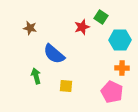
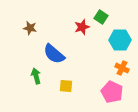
orange cross: rotated 24 degrees clockwise
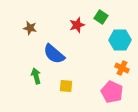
red star: moved 5 px left, 2 px up
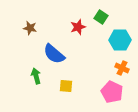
red star: moved 1 px right, 2 px down
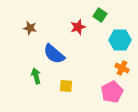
green square: moved 1 px left, 2 px up
pink pentagon: rotated 20 degrees clockwise
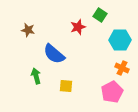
brown star: moved 2 px left, 2 px down
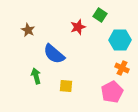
brown star: rotated 16 degrees clockwise
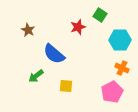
green arrow: rotated 112 degrees counterclockwise
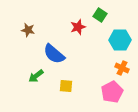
brown star: rotated 16 degrees counterclockwise
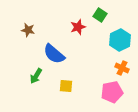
cyan hexagon: rotated 25 degrees counterclockwise
green arrow: rotated 21 degrees counterclockwise
pink pentagon: rotated 15 degrees clockwise
